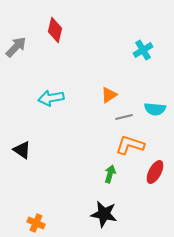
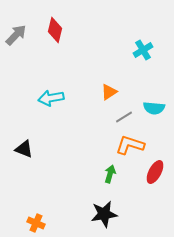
gray arrow: moved 12 px up
orange triangle: moved 3 px up
cyan semicircle: moved 1 px left, 1 px up
gray line: rotated 18 degrees counterclockwise
black triangle: moved 2 px right, 1 px up; rotated 12 degrees counterclockwise
black star: rotated 20 degrees counterclockwise
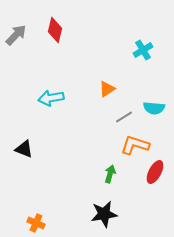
orange triangle: moved 2 px left, 3 px up
orange L-shape: moved 5 px right
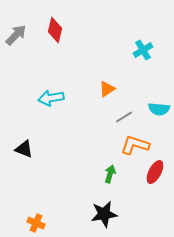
cyan semicircle: moved 5 px right, 1 px down
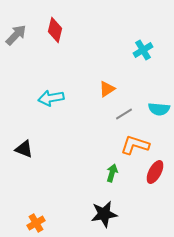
gray line: moved 3 px up
green arrow: moved 2 px right, 1 px up
orange cross: rotated 36 degrees clockwise
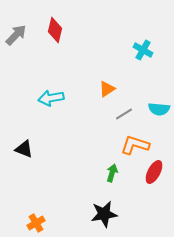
cyan cross: rotated 30 degrees counterclockwise
red ellipse: moved 1 px left
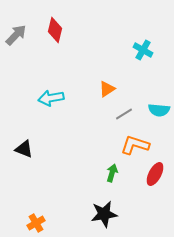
cyan semicircle: moved 1 px down
red ellipse: moved 1 px right, 2 px down
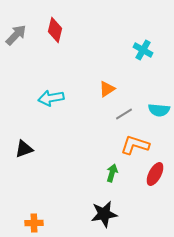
black triangle: rotated 42 degrees counterclockwise
orange cross: moved 2 px left; rotated 30 degrees clockwise
